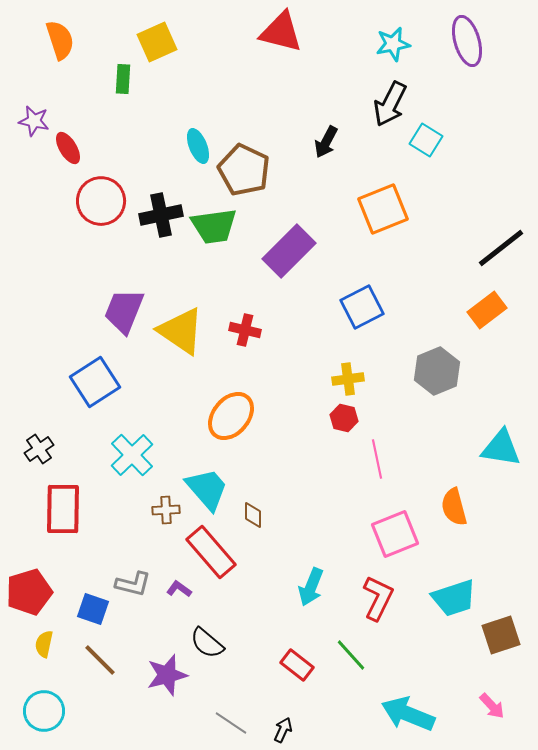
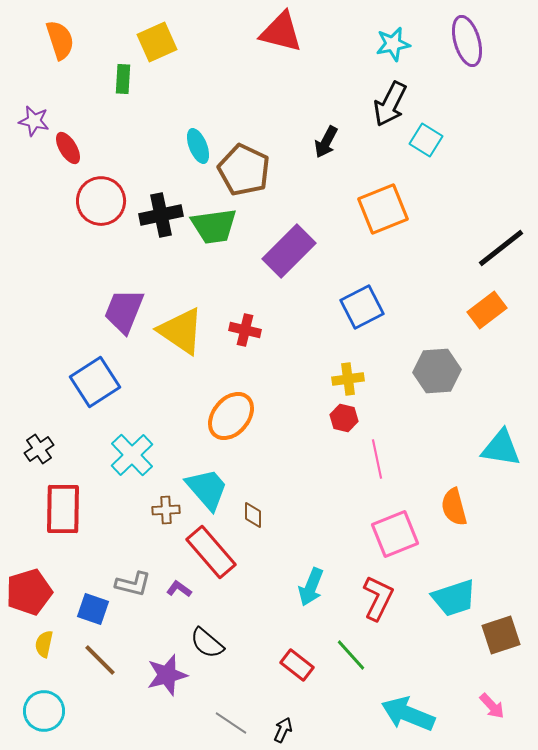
gray hexagon at (437, 371): rotated 18 degrees clockwise
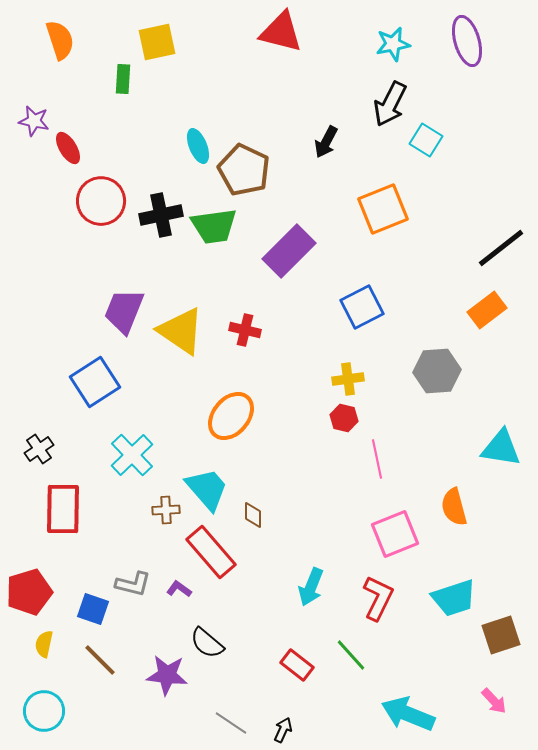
yellow square at (157, 42): rotated 12 degrees clockwise
purple star at (167, 675): rotated 21 degrees clockwise
pink arrow at (492, 706): moved 2 px right, 5 px up
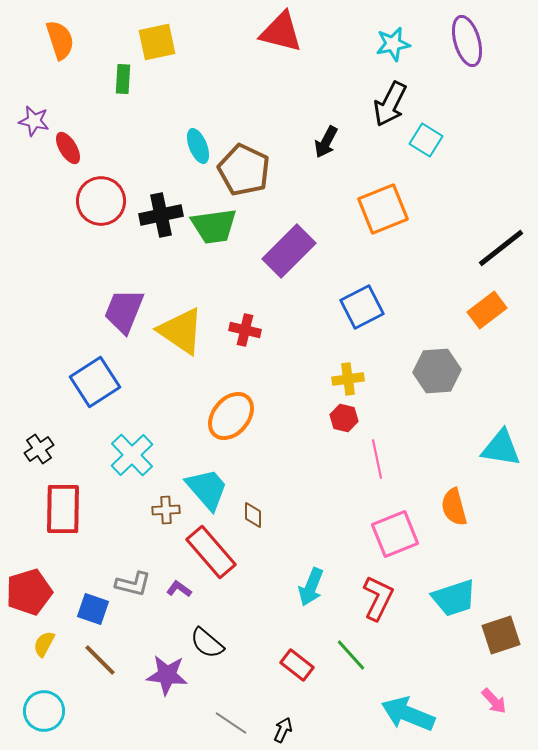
yellow semicircle at (44, 644): rotated 16 degrees clockwise
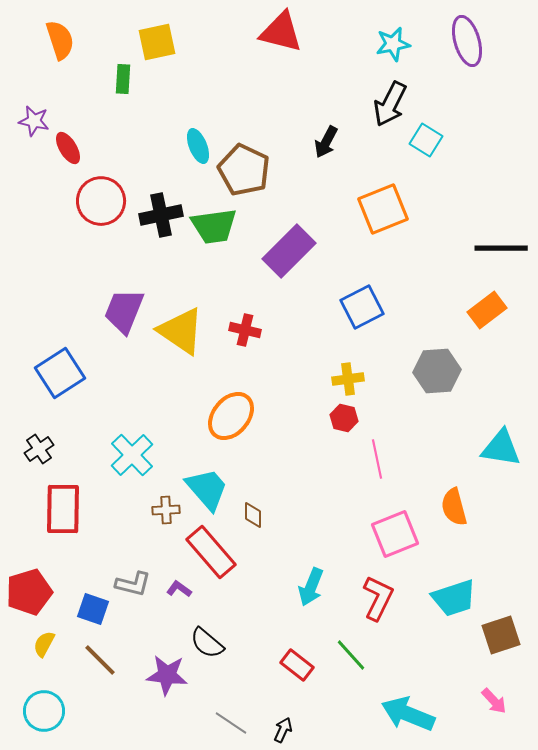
black line at (501, 248): rotated 38 degrees clockwise
blue square at (95, 382): moved 35 px left, 9 px up
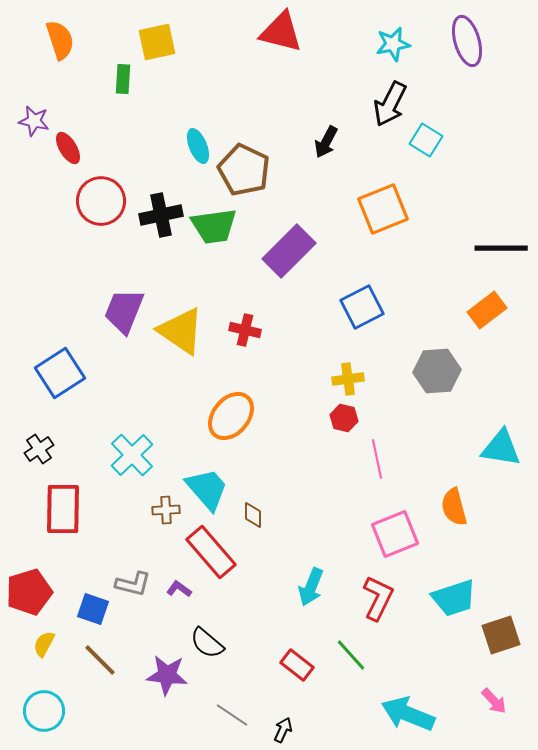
gray line at (231, 723): moved 1 px right, 8 px up
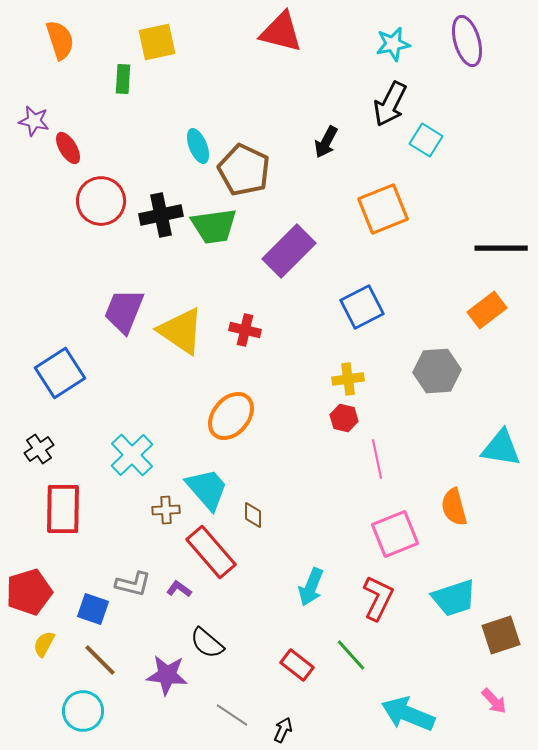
cyan circle at (44, 711): moved 39 px right
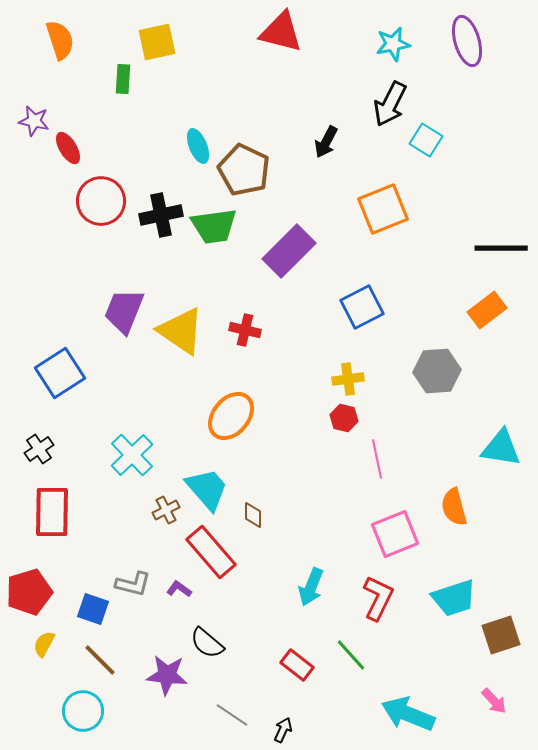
red rectangle at (63, 509): moved 11 px left, 3 px down
brown cross at (166, 510): rotated 24 degrees counterclockwise
